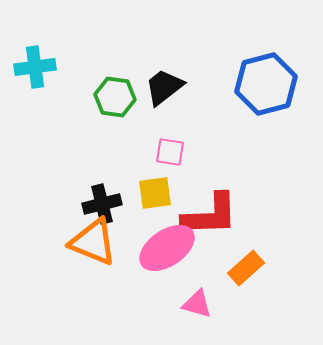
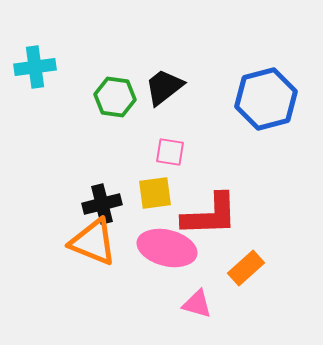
blue hexagon: moved 15 px down
pink ellipse: rotated 48 degrees clockwise
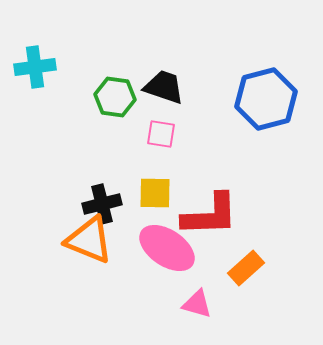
black trapezoid: rotated 57 degrees clockwise
pink square: moved 9 px left, 18 px up
yellow square: rotated 9 degrees clockwise
orange triangle: moved 4 px left, 2 px up
pink ellipse: rotated 20 degrees clockwise
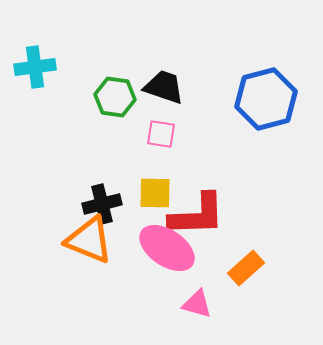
red L-shape: moved 13 px left
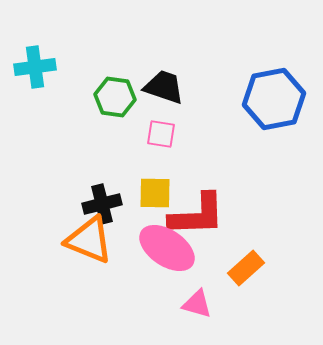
blue hexagon: moved 8 px right; rotated 4 degrees clockwise
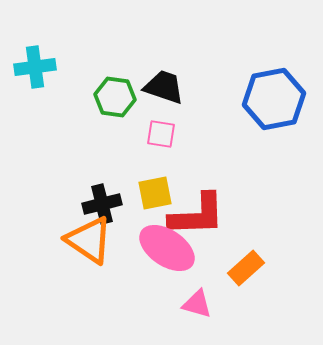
yellow square: rotated 12 degrees counterclockwise
orange triangle: rotated 12 degrees clockwise
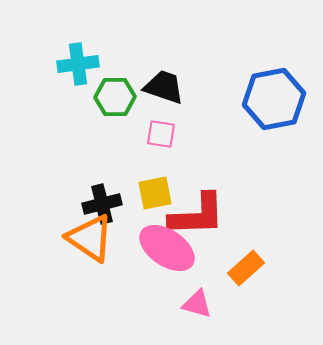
cyan cross: moved 43 px right, 3 px up
green hexagon: rotated 9 degrees counterclockwise
orange triangle: moved 1 px right, 2 px up
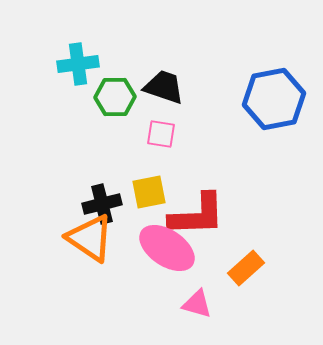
yellow square: moved 6 px left, 1 px up
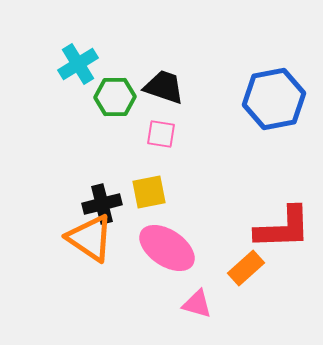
cyan cross: rotated 24 degrees counterclockwise
red L-shape: moved 86 px right, 13 px down
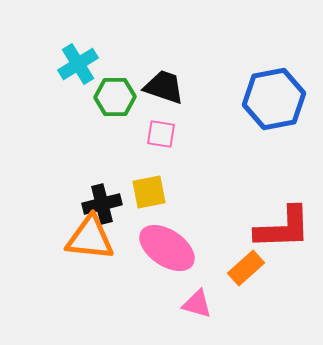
orange triangle: rotated 28 degrees counterclockwise
